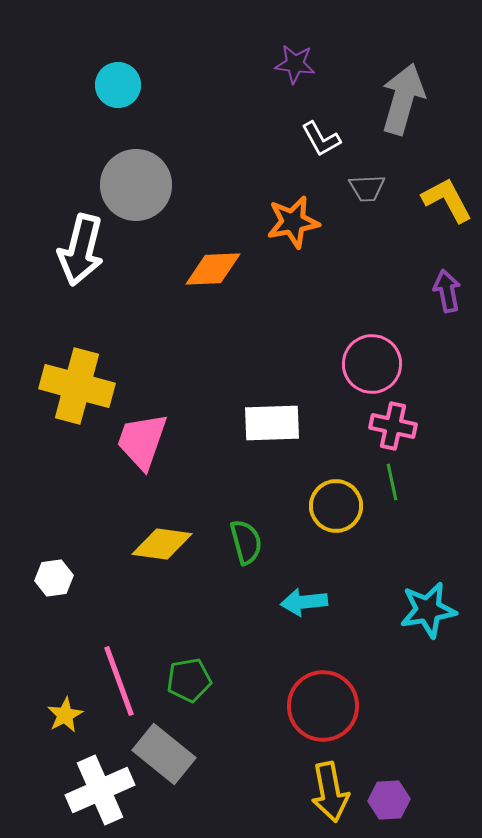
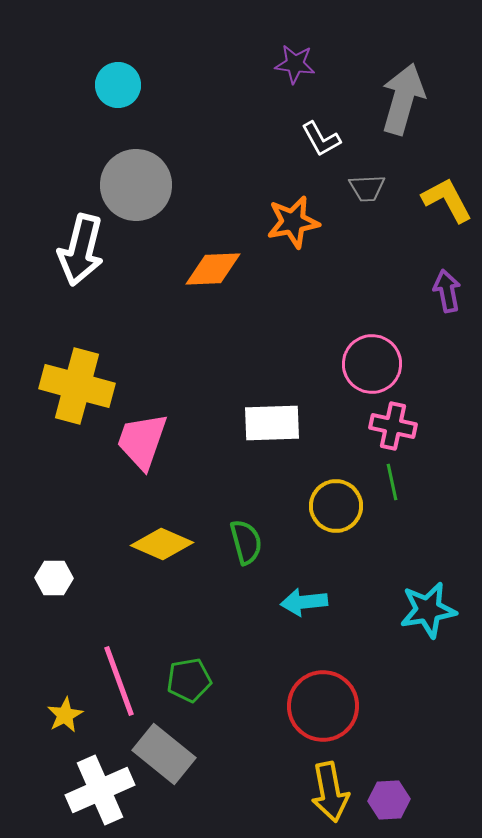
yellow diamond: rotated 16 degrees clockwise
white hexagon: rotated 9 degrees clockwise
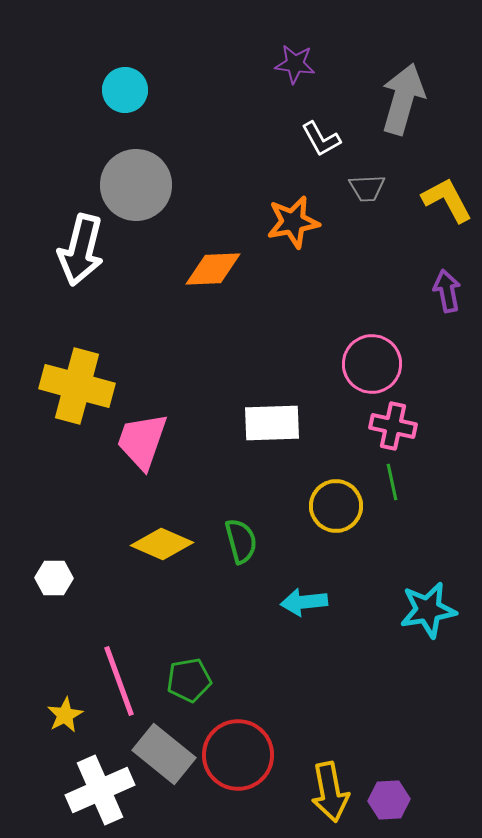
cyan circle: moved 7 px right, 5 px down
green semicircle: moved 5 px left, 1 px up
red circle: moved 85 px left, 49 px down
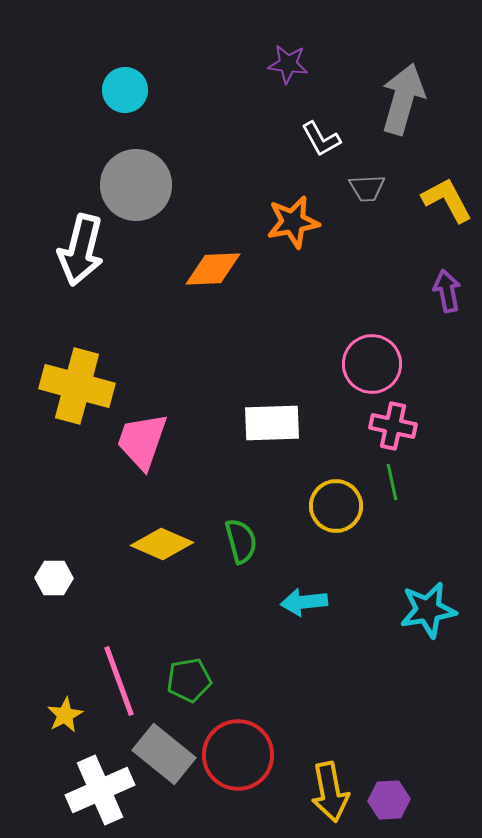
purple star: moved 7 px left
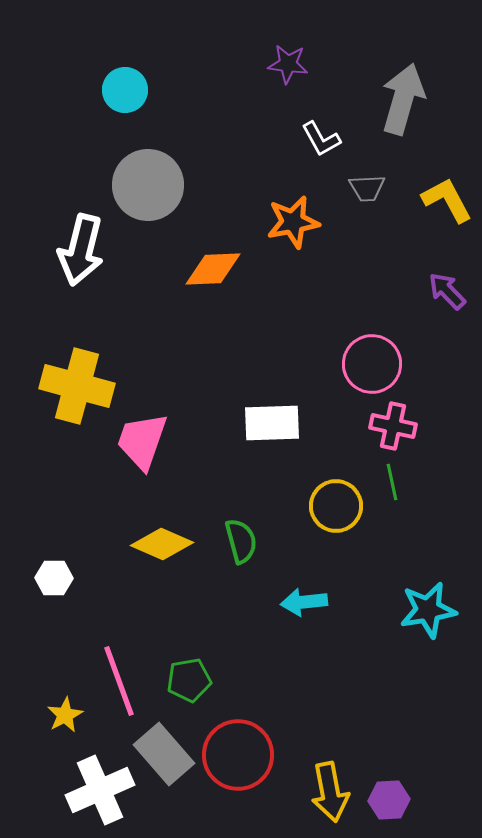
gray circle: moved 12 px right
purple arrow: rotated 33 degrees counterclockwise
gray rectangle: rotated 10 degrees clockwise
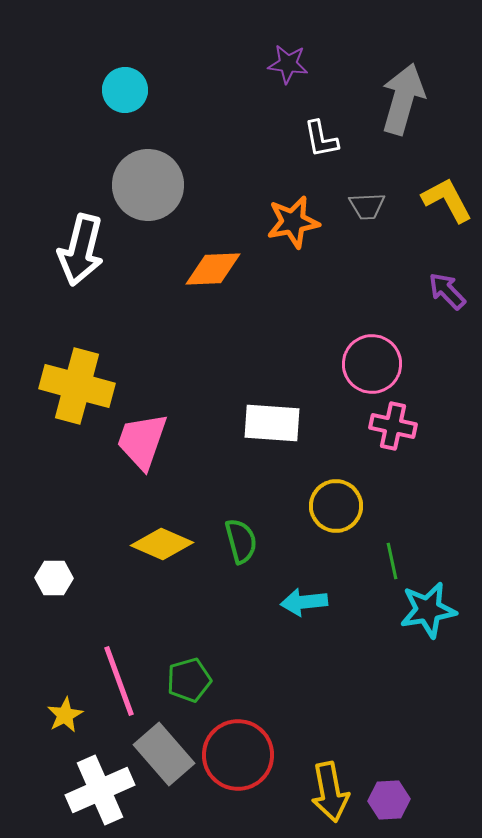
white L-shape: rotated 18 degrees clockwise
gray trapezoid: moved 18 px down
white rectangle: rotated 6 degrees clockwise
green line: moved 79 px down
green pentagon: rotated 6 degrees counterclockwise
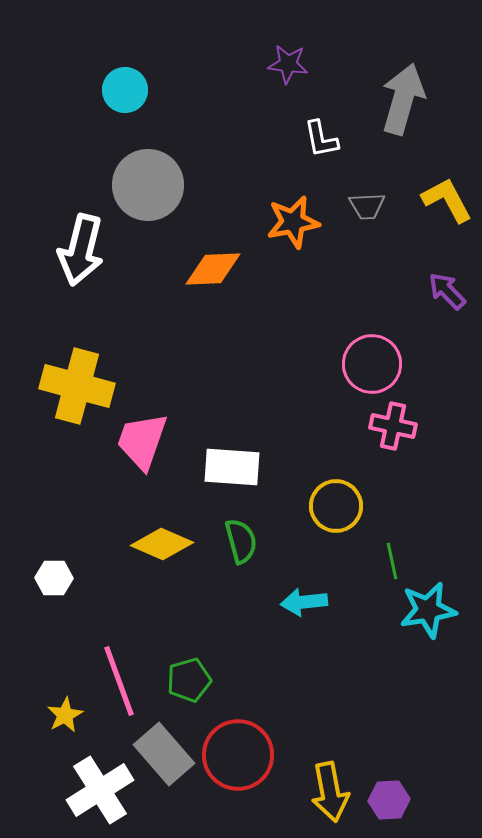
white rectangle: moved 40 px left, 44 px down
white cross: rotated 8 degrees counterclockwise
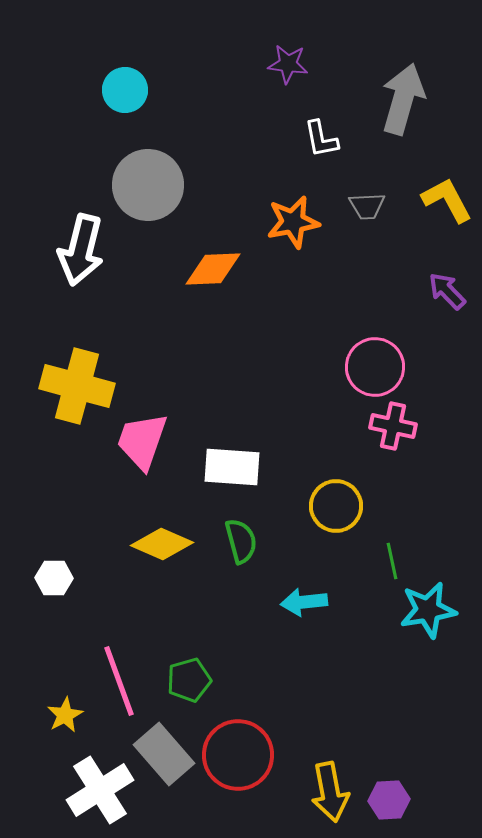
pink circle: moved 3 px right, 3 px down
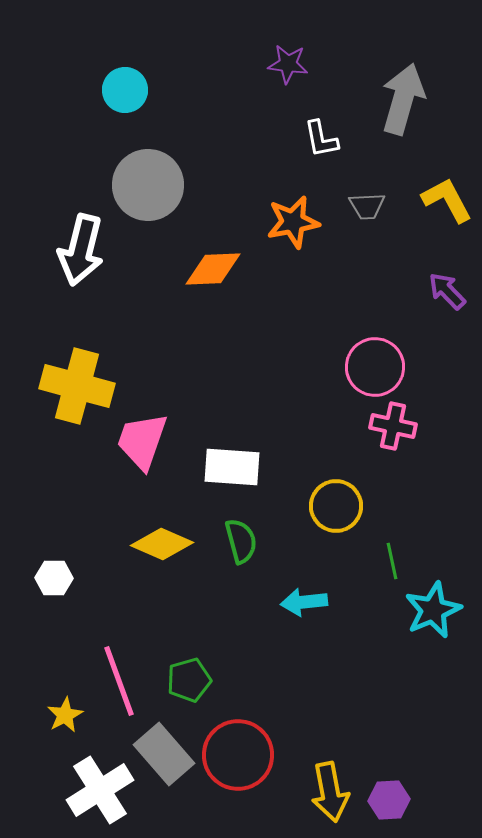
cyan star: moved 5 px right; rotated 14 degrees counterclockwise
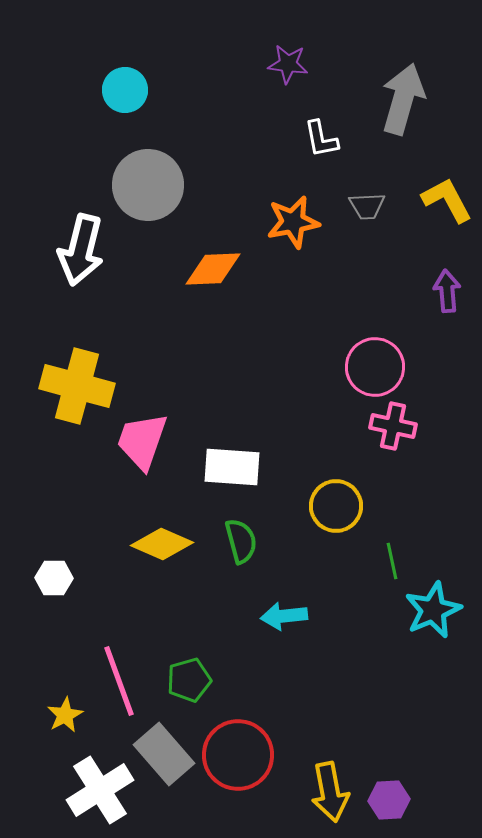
purple arrow: rotated 39 degrees clockwise
cyan arrow: moved 20 px left, 14 px down
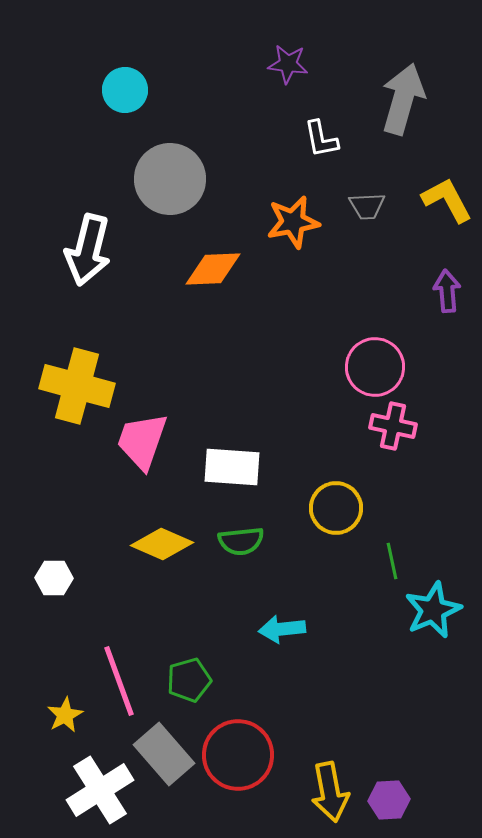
gray circle: moved 22 px right, 6 px up
white arrow: moved 7 px right
yellow circle: moved 2 px down
green semicircle: rotated 99 degrees clockwise
cyan arrow: moved 2 px left, 13 px down
